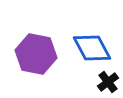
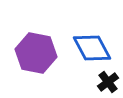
purple hexagon: moved 1 px up
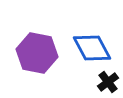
purple hexagon: moved 1 px right
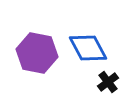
blue diamond: moved 4 px left
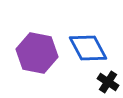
black cross: rotated 20 degrees counterclockwise
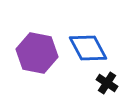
black cross: moved 1 px left, 1 px down
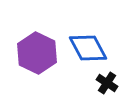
purple hexagon: rotated 15 degrees clockwise
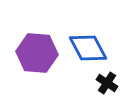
purple hexagon: rotated 21 degrees counterclockwise
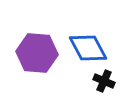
black cross: moved 3 px left, 2 px up; rotated 10 degrees counterclockwise
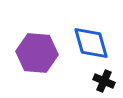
blue diamond: moved 3 px right, 5 px up; rotated 12 degrees clockwise
